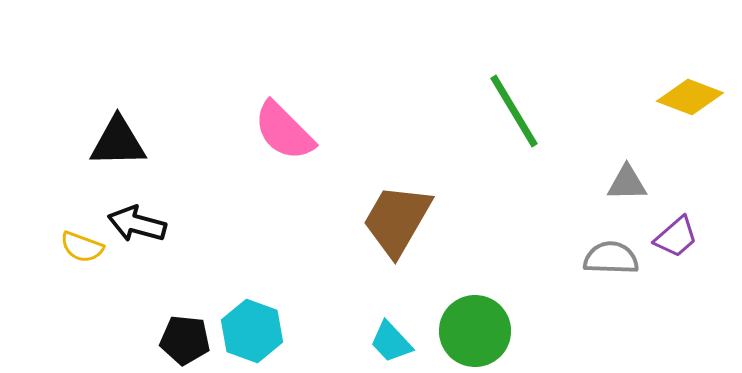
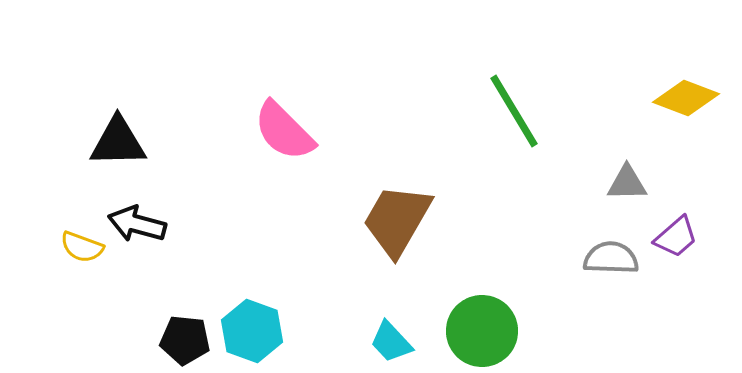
yellow diamond: moved 4 px left, 1 px down
green circle: moved 7 px right
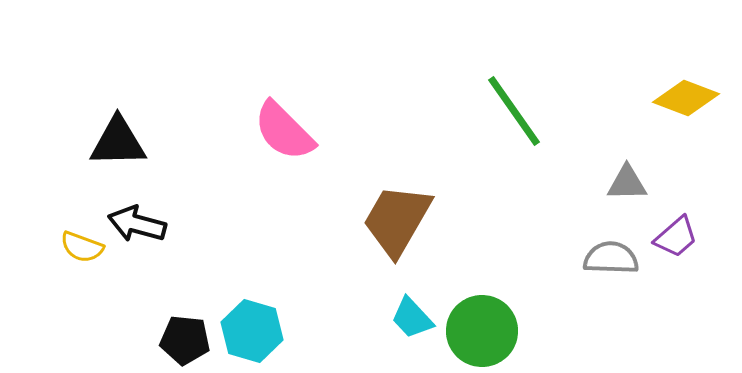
green line: rotated 4 degrees counterclockwise
cyan hexagon: rotated 4 degrees counterclockwise
cyan trapezoid: moved 21 px right, 24 px up
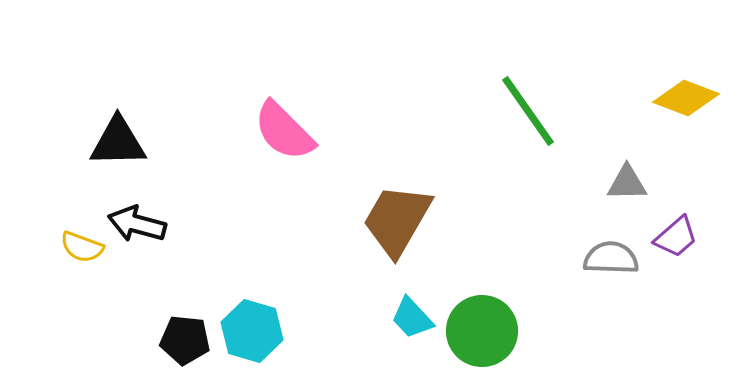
green line: moved 14 px right
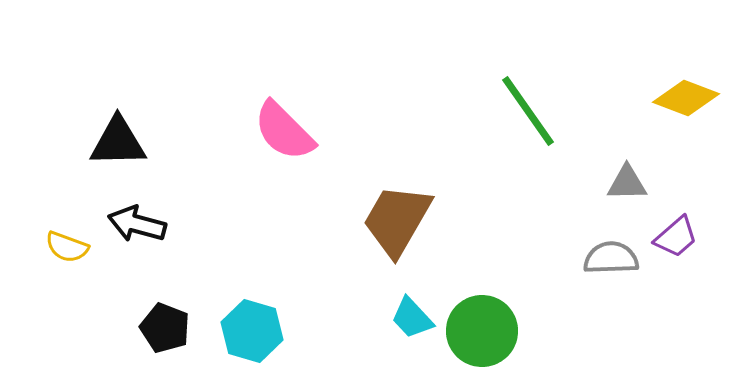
yellow semicircle: moved 15 px left
gray semicircle: rotated 4 degrees counterclockwise
black pentagon: moved 20 px left, 12 px up; rotated 15 degrees clockwise
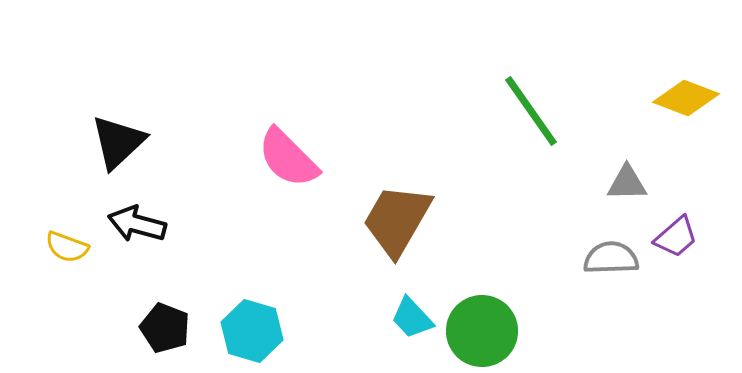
green line: moved 3 px right
pink semicircle: moved 4 px right, 27 px down
black triangle: rotated 42 degrees counterclockwise
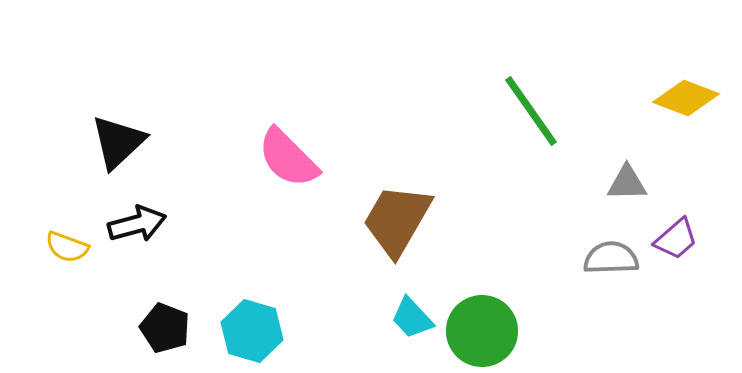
black arrow: rotated 150 degrees clockwise
purple trapezoid: moved 2 px down
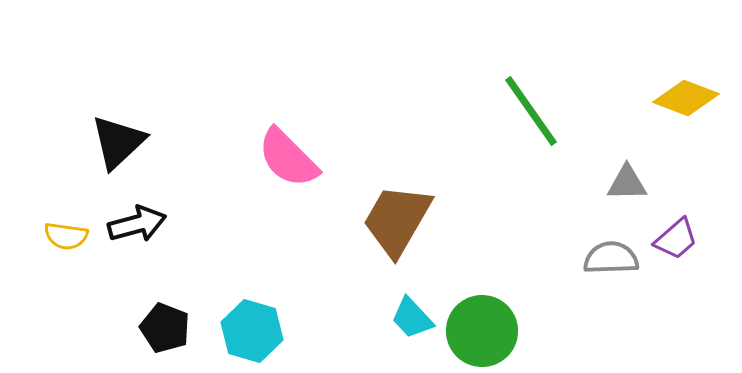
yellow semicircle: moved 1 px left, 11 px up; rotated 12 degrees counterclockwise
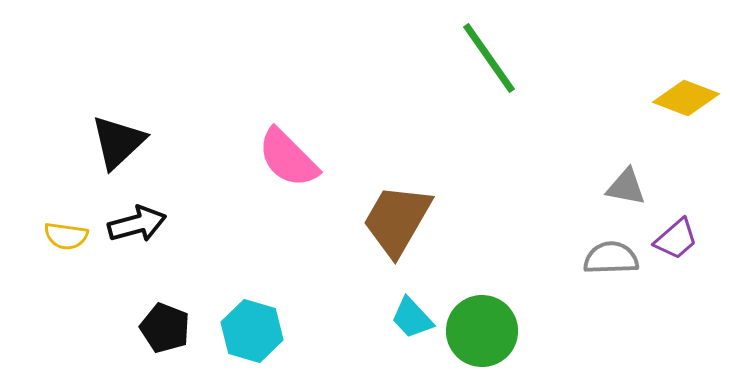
green line: moved 42 px left, 53 px up
gray triangle: moved 1 px left, 4 px down; rotated 12 degrees clockwise
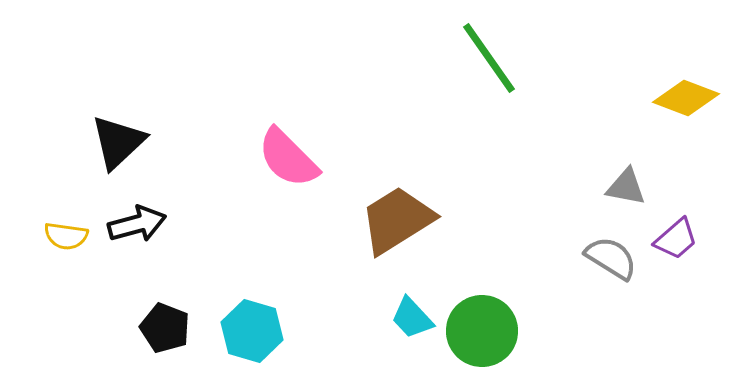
brown trapezoid: rotated 28 degrees clockwise
gray semicircle: rotated 34 degrees clockwise
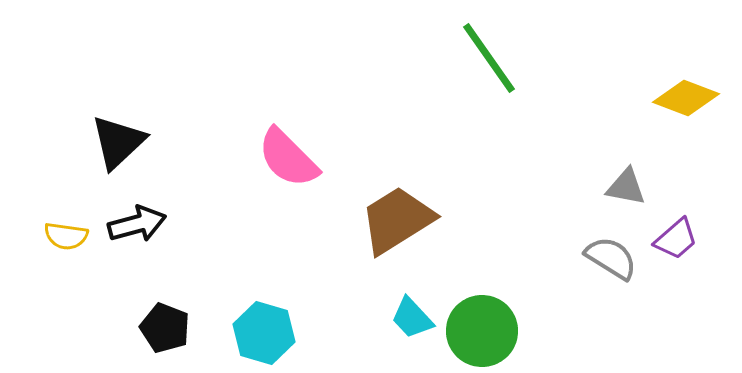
cyan hexagon: moved 12 px right, 2 px down
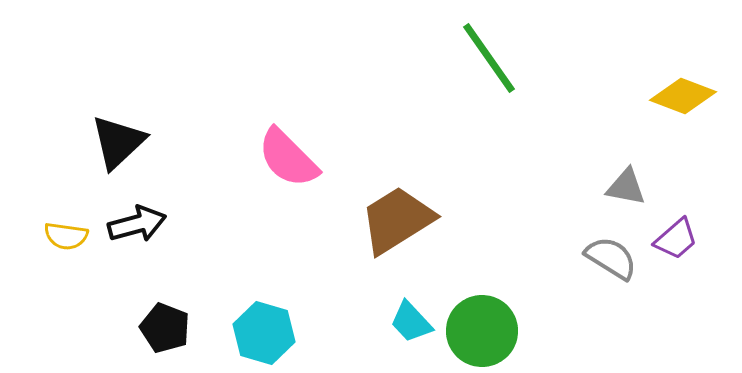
yellow diamond: moved 3 px left, 2 px up
cyan trapezoid: moved 1 px left, 4 px down
